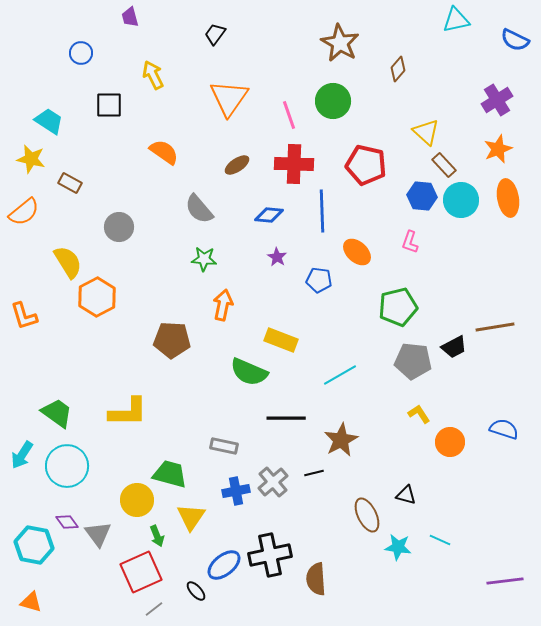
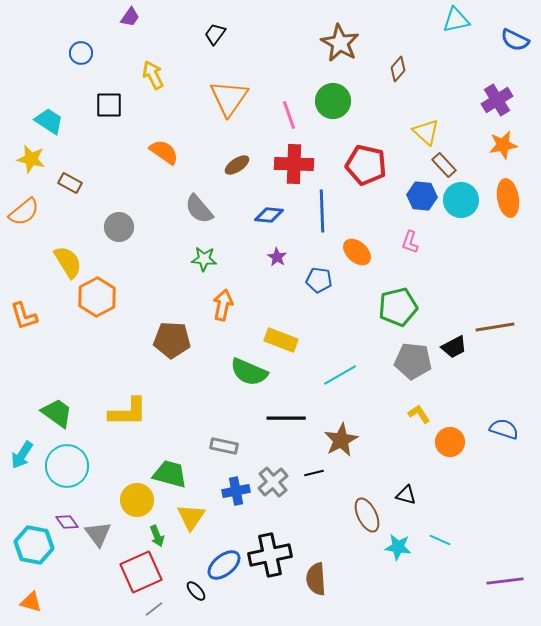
purple trapezoid at (130, 17): rotated 130 degrees counterclockwise
orange star at (498, 149): moved 5 px right, 4 px up; rotated 12 degrees clockwise
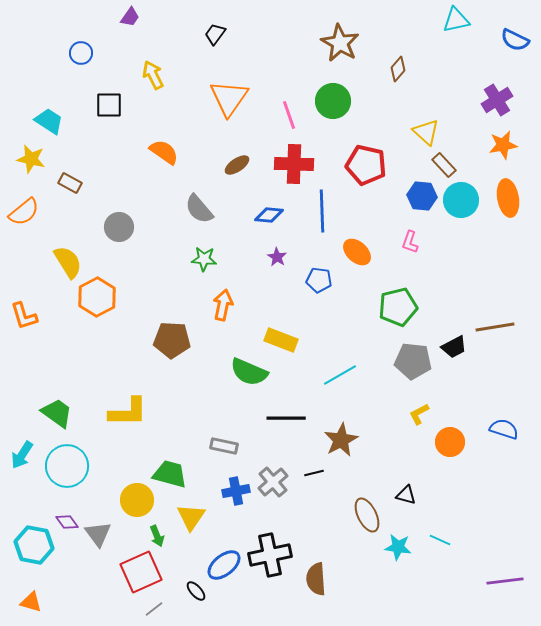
yellow L-shape at (419, 414): rotated 85 degrees counterclockwise
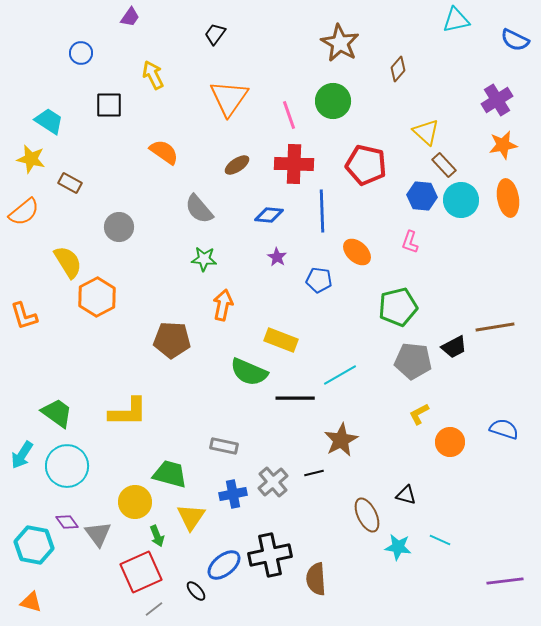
black line at (286, 418): moved 9 px right, 20 px up
blue cross at (236, 491): moved 3 px left, 3 px down
yellow circle at (137, 500): moved 2 px left, 2 px down
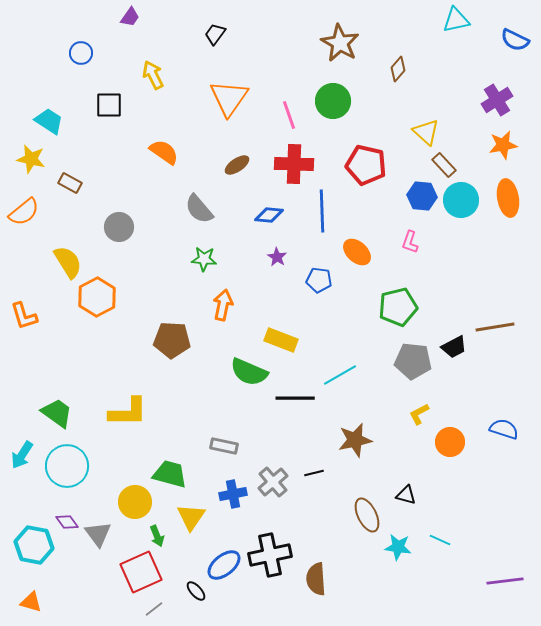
brown star at (341, 440): moved 14 px right; rotated 16 degrees clockwise
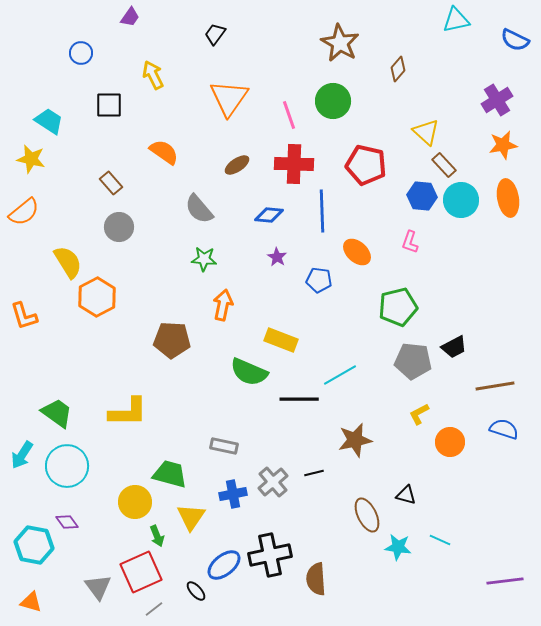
brown rectangle at (70, 183): moved 41 px right; rotated 20 degrees clockwise
brown line at (495, 327): moved 59 px down
black line at (295, 398): moved 4 px right, 1 px down
gray triangle at (98, 534): moved 53 px down
